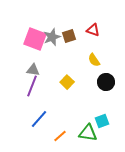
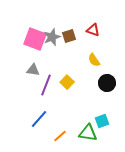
black circle: moved 1 px right, 1 px down
purple line: moved 14 px right, 1 px up
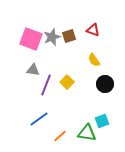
pink square: moved 4 px left
black circle: moved 2 px left, 1 px down
blue line: rotated 12 degrees clockwise
green triangle: moved 1 px left
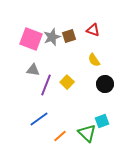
green triangle: rotated 36 degrees clockwise
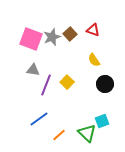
brown square: moved 1 px right, 2 px up; rotated 24 degrees counterclockwise
orange line: moved 1 px left, 1 px up
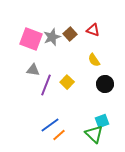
blue line: moved 11 px right, 6 px down
green triangle: moved 7 px right, 1 px down
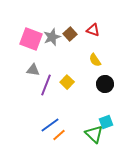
yellow semicircle: moved 1 px right
cyan square: moved 4 px right, 1 px down
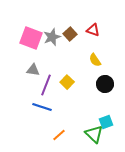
pink square: moved 1 px up
blue line: moved 8 px left, 18 px up; rotated 54 degrees clockwise
